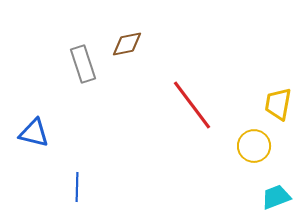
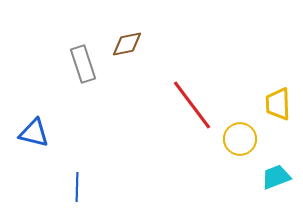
yellow trapezoid: rotated 12 degrees counterclockwise
yellow circle: moved 14 px left, 7 px up
cyan trapezoid: moved 20 px up
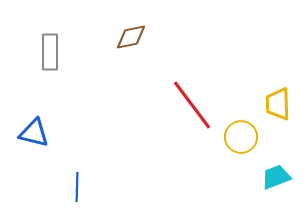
brown diamond: moved 4 px right, 7 px up
gray rectangle: moved 33 px left, 12 px up; rotated 18 degrees clockwise
yellow circle: moved 1 px right, 2 px up
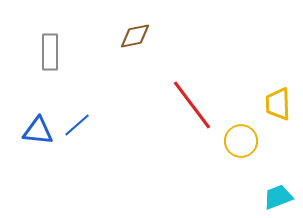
brown diamond: moved 4 px right, 1 px up
blue triangle: moved 4 px right, 2 px up; rotated 8 degrees counterclockwise
yellow circle: moved 4 px down
cyan trapezoid: moved 2 px right, 20 px down
blue line: moved 62 px up; rotated 48 degrees clockwise
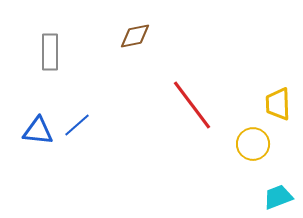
yellow circle: moved 12 px right, 3 px down
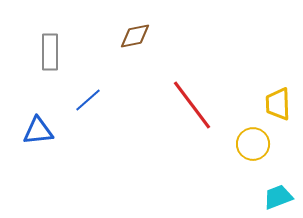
blue line: moved 11 px right, 25 px up
blue triangle: rotated 12 degrees counterclockwise
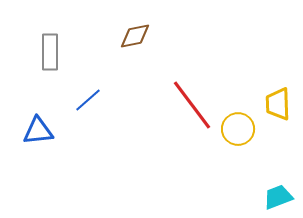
yellow circle: moved 15 px left, 15 px up
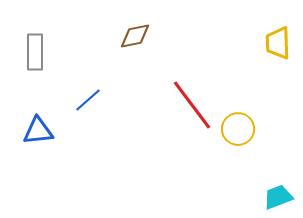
gray rectangle: moved 15 px left
yellow trapezoid: moved 61 px up
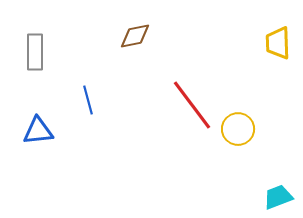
blue line: rotated 64 degrees counterclockwise
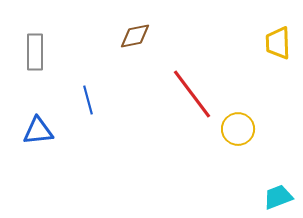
red line: moved 11 px up
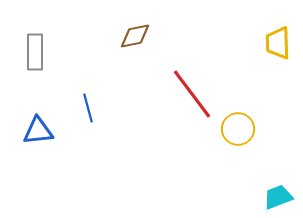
blue line: moved 8 px down
